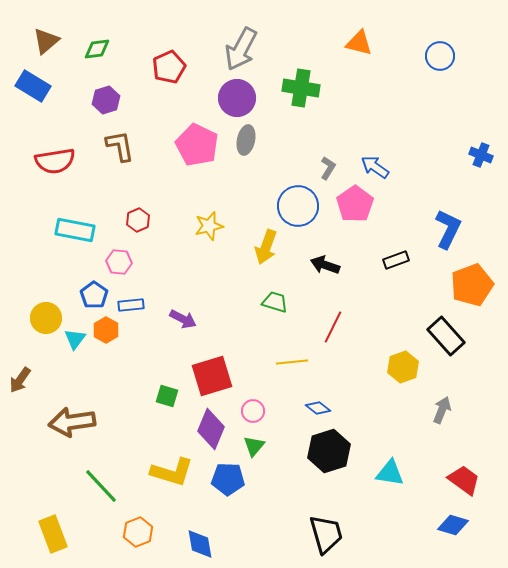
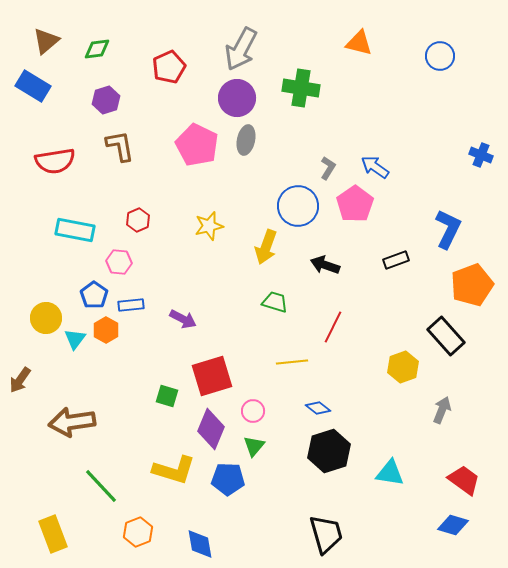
yellow L-shape at (172, 472): moved 2 px right, 2 px up
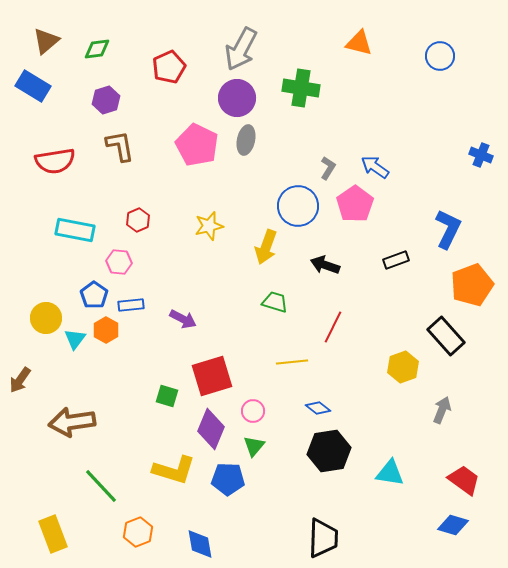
black hexagon at (329, 451): rotated 9 degrees clockwise
black trapezoid at (326, 534): moved 3 px left, 4 px down; rotated 18 degrees clockwise
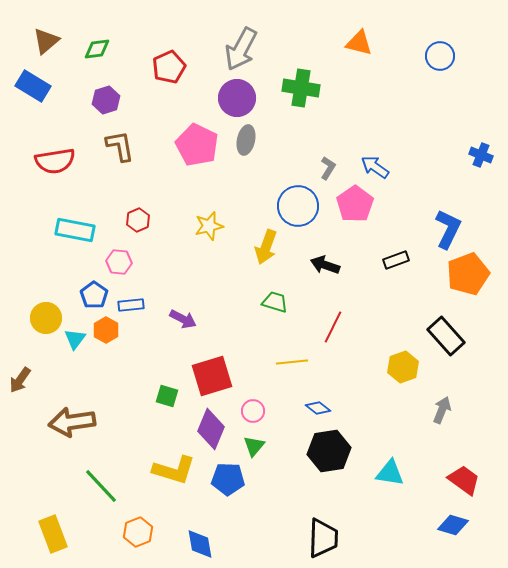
orange pentagon at (472, 285): moved 4 px left, 11 px up
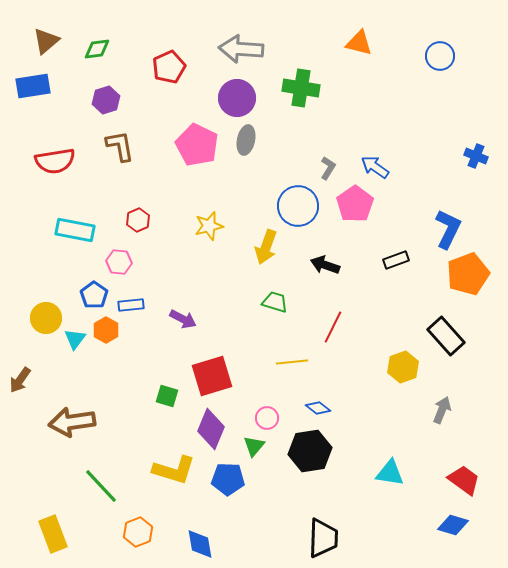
gray arrow at (241, 49): rotated 66 degrees clockwise
blue rectangle at (33, 86): rotated 40 degrees counterclockwise
blue cross at (481, 155): moved 5 px left, 1 px down
pink circle at (253, 411): moved 14 px right, 7 px down
black hexagon at (329, 451): moved 19 px left
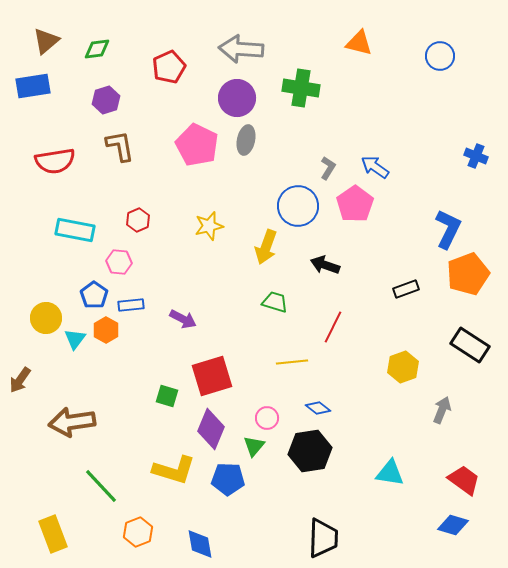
black rectangle at (396, 260): moved 10 px right, 29 px down
black rectangle at (446, 336): moved 24 px right, 9 px down; rotated 15 degrees counterclockwise
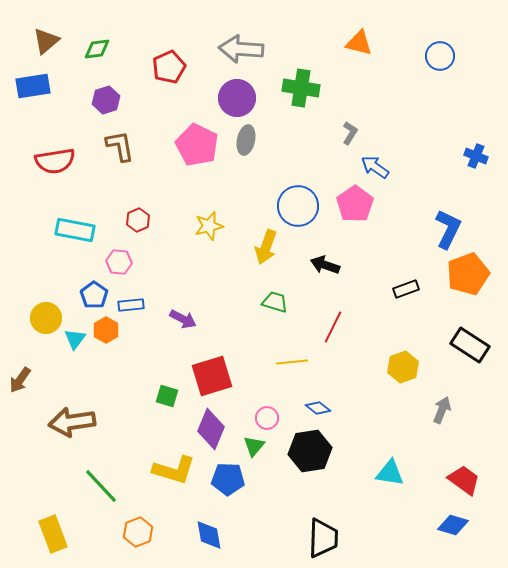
gray L-shape at (328, 168): moved 22 px right, 35 px up
blue diamond at (200, 544): moved 9 px right, 9 px up
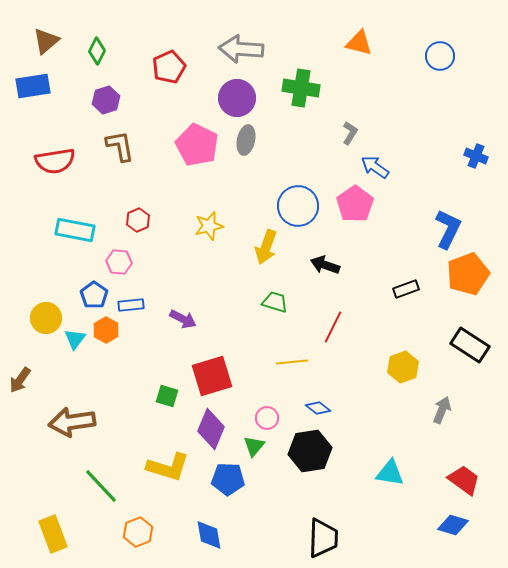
green diamond at (97, 49): moved 2 px down; rotated 56 degrees counterclockwise
yellow L-shape at (174, 470): moved 6 px left, 3 px up
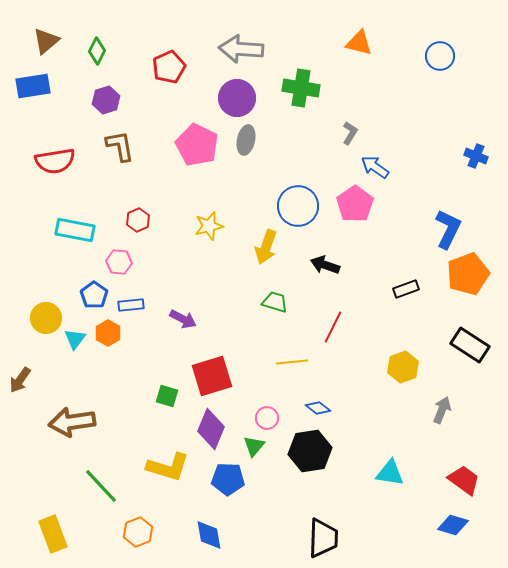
orange hexagon at (106, 330): moved 2 px right, 3 px down
